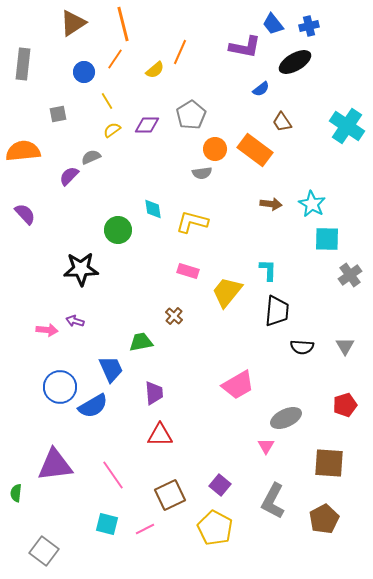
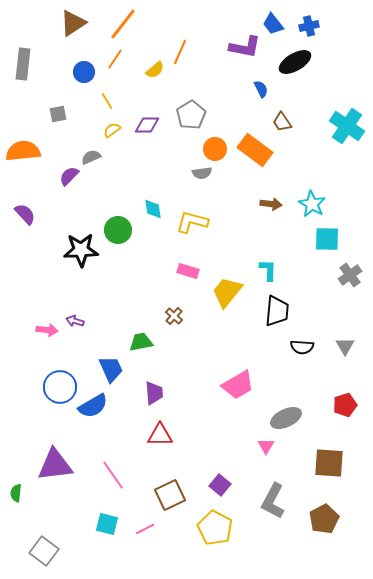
orange line at (123, 24): rotated 52 degrees clockwise
blue semicircle at (261, 89): rotated 78 degrees counterclockwise
black star at (81, 269): moved 19 px up
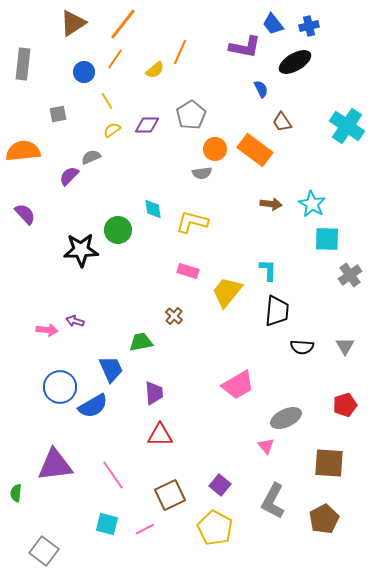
pink triangle at (266, 446): rotated 12 degrees counterclockwise
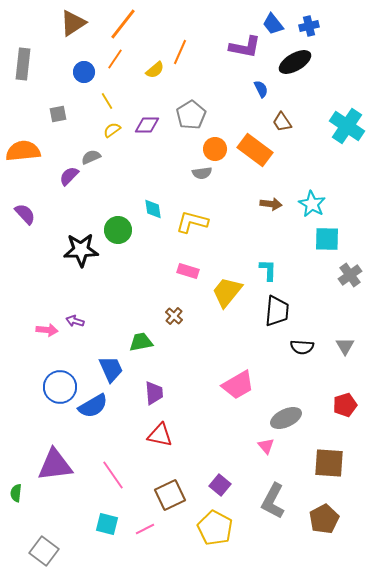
red triangle at (160, 435): rotated 12 degrees clockwise
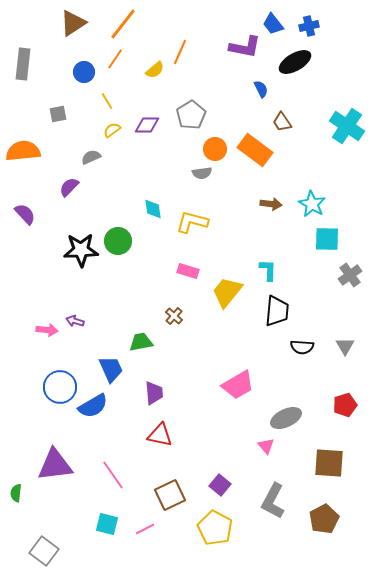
purple semicircle at (69, 176): moved 11 px down
green circle at (118, 230): moved 11 px down
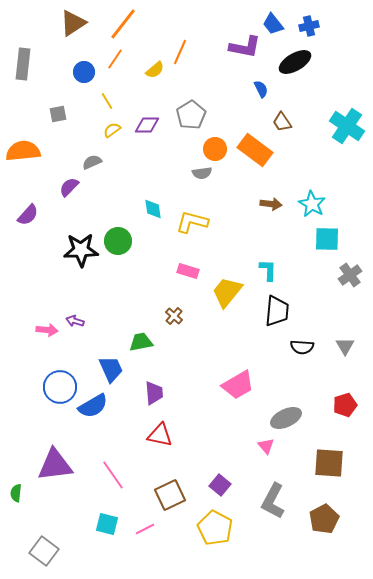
gray semicircle at (91, 157): moved 1 px right, 5 px down
purple semicircle at (25, 214): moved 3 px right, 1 px down; rotated 85 degrees clockwise
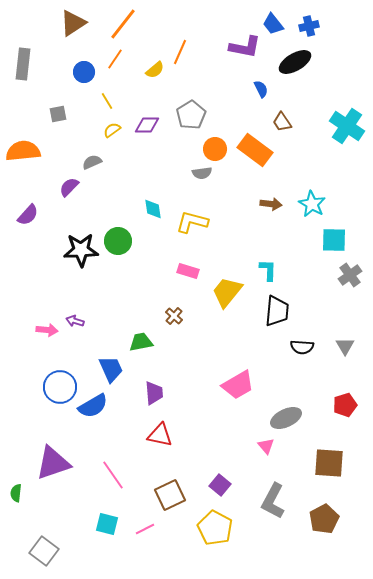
cyan square at (327, 239): moved 7 px right, 1 px down
purple triangle at (55, 465): moved 2 px left, 2 px up; rotated 12 degrees counterclockwise
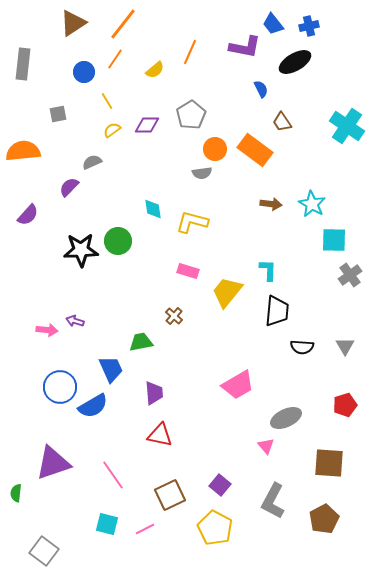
orange line at (180, 52): moved 10 px right
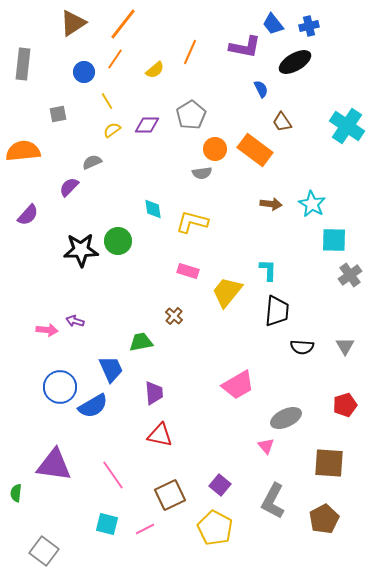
purple triangle at (53, 463): moved 1 px right, 2 px down; rotated 27 degrees clockwise
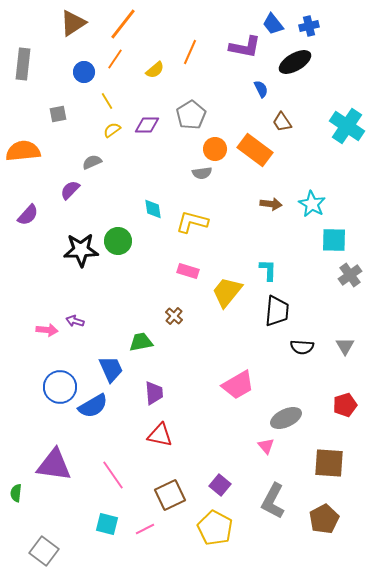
purple semicircle at (69, 187): moved 1 px right, 3 px down
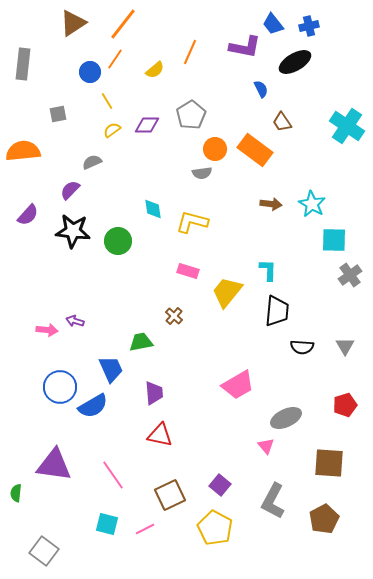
blue circle at (84, 72): moved 6 px right
black star at (81, 250): moved 8 px left, 19 px up; rotated 8 degrees clockwise
